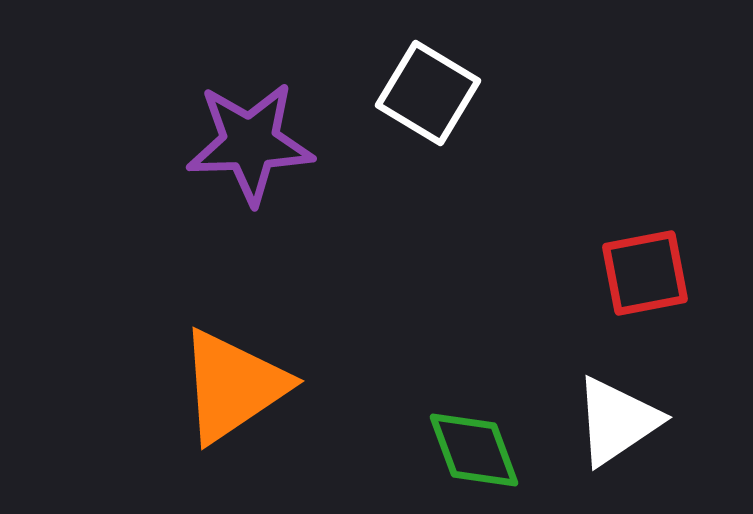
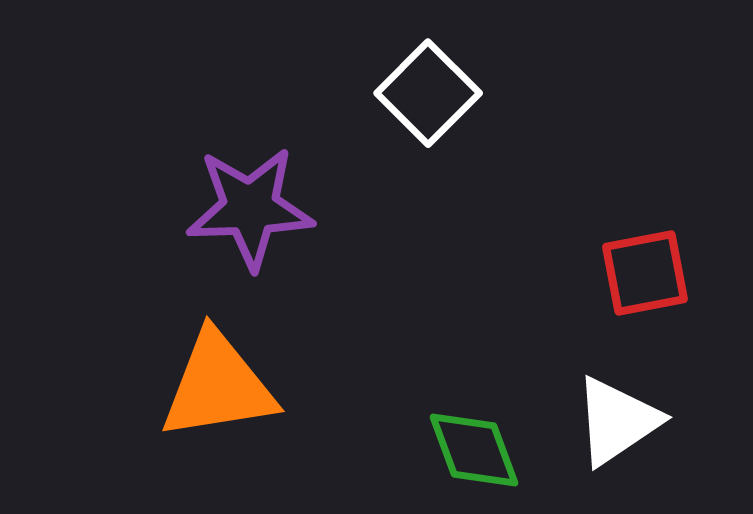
white square: rotated 14 degrees clockwise
purple star: moved 65 px down
orange triangle: moved 15 px left; rotated 25 degrees clockwise
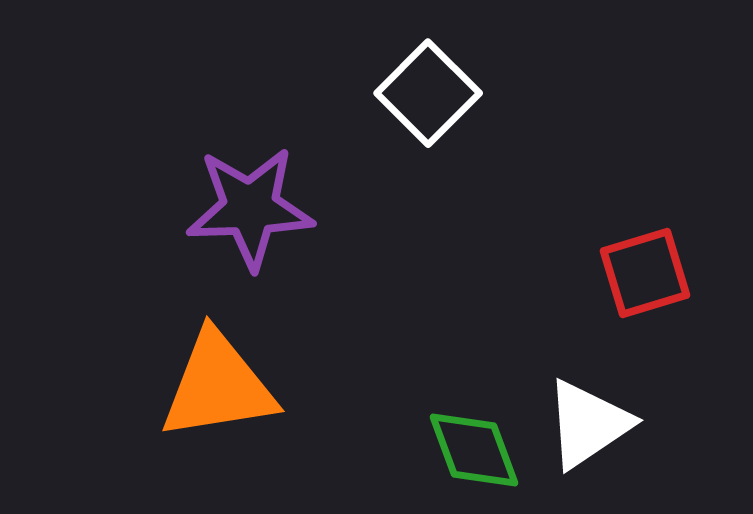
red square: rotated 6 degrees counterclockwise
white triangle: moved 29 px left, 3 px down
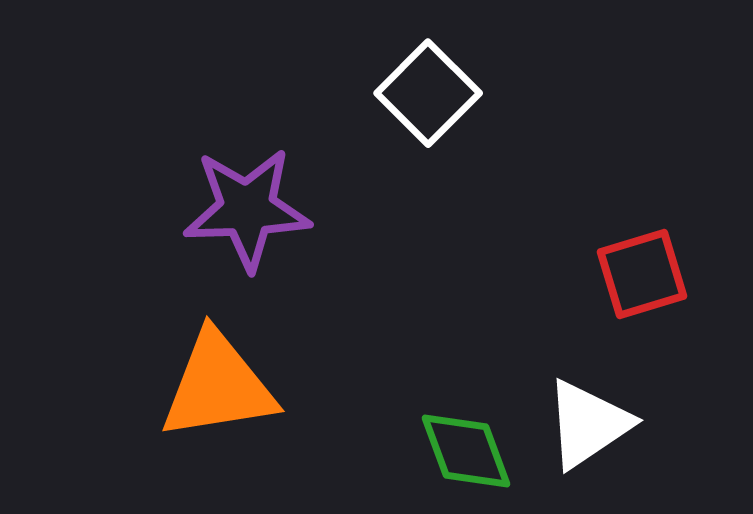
purple star: moved 3 px left, 1 px down
red square: moved 3 px left, 1 px down
green diamond: moved 8 px left, 1 px down
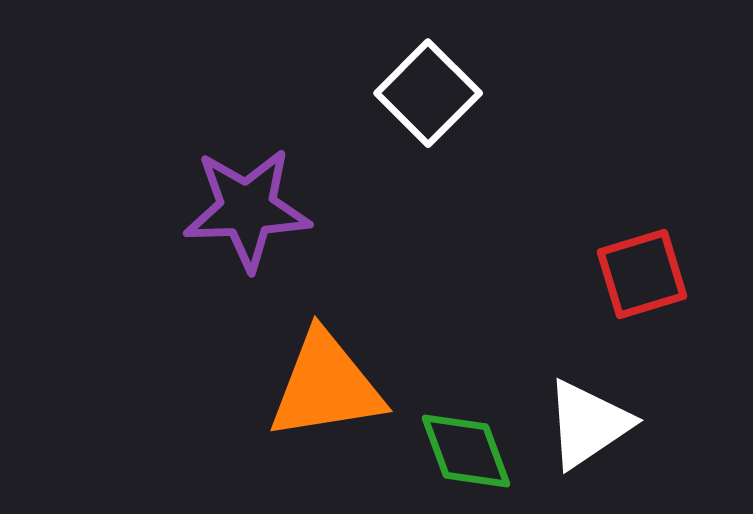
orange triangle: moved 108 px right
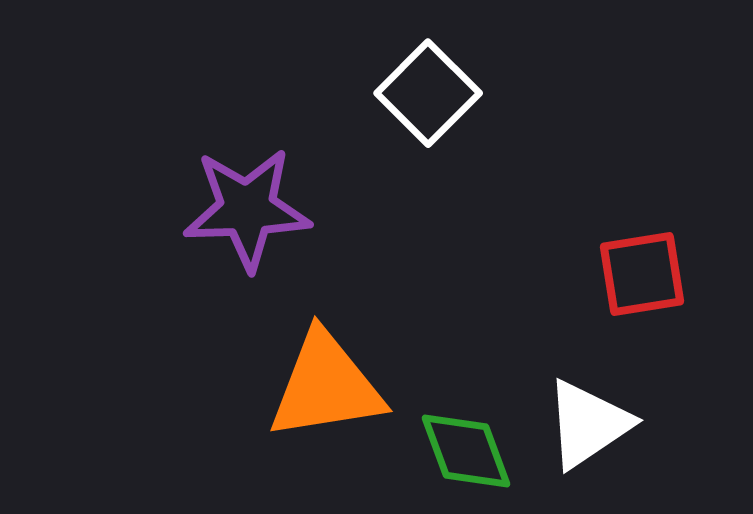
red square: rotated 8 degrees clockwise
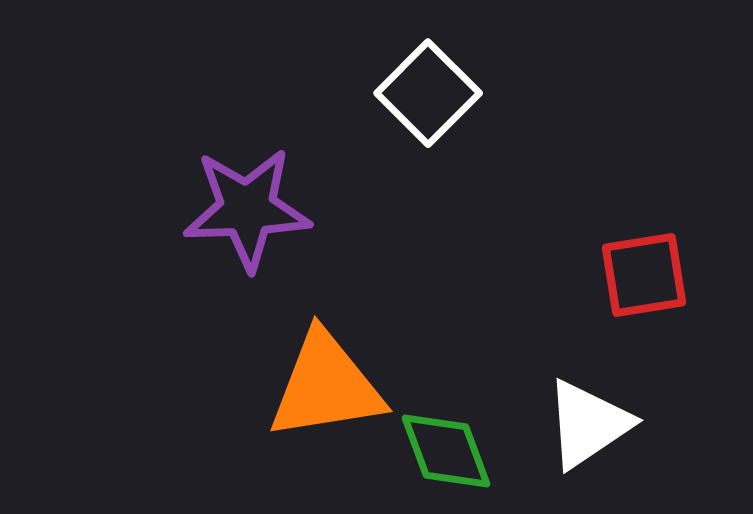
red square: moved 2 px right, 1 px down
green diamond: moved 20 px left
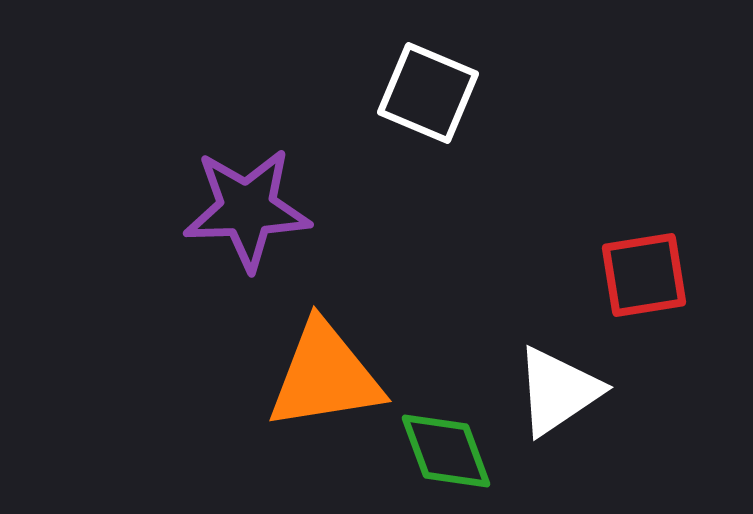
white square: rotated 22 degrees counterclockwise
orange triangle: moved 1 px left, 10 px up
white triangle: moved 30 px left, 33 px up
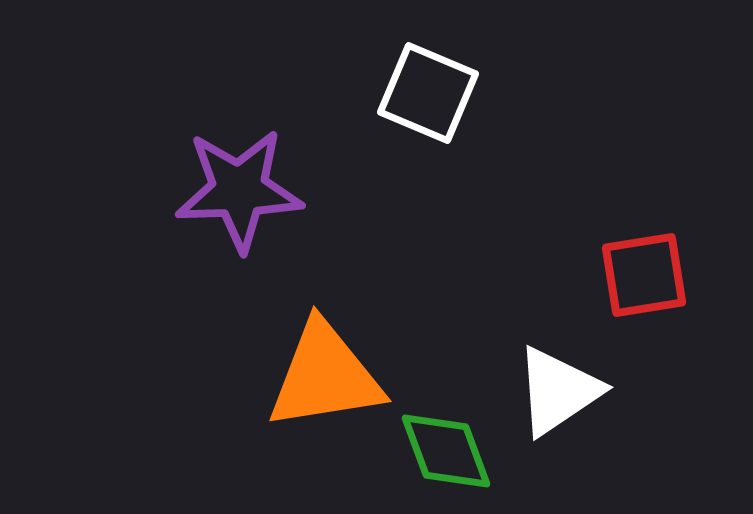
purple star: moved 8 px left, 19 px up
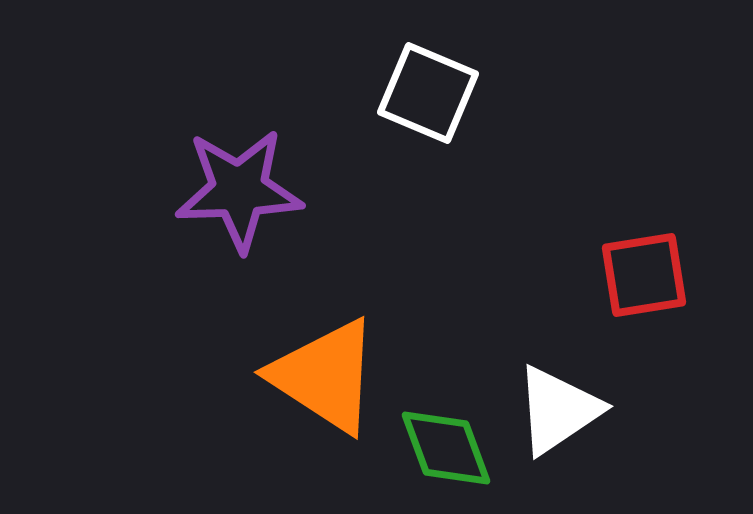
orange triangle: rotated 42 degrees clockwise
white triangle: moved 19 px down
green diamond: moved 3 px up
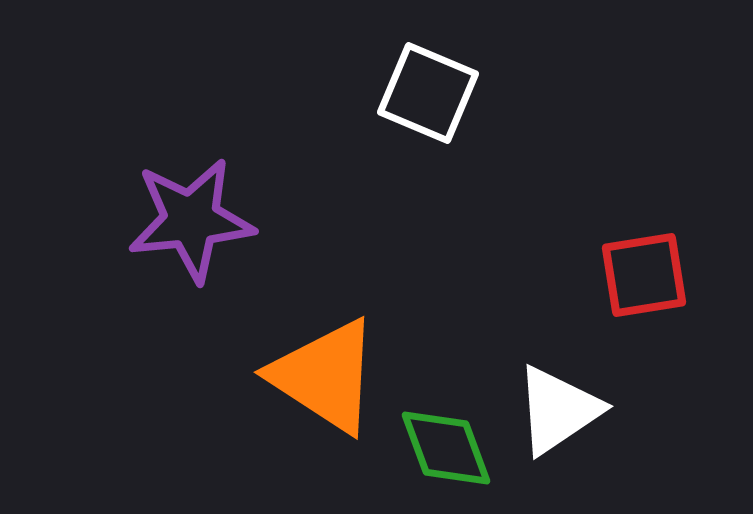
purple star: moved 48 px left, 30 px down; rotated 4 degrees counterclockwise
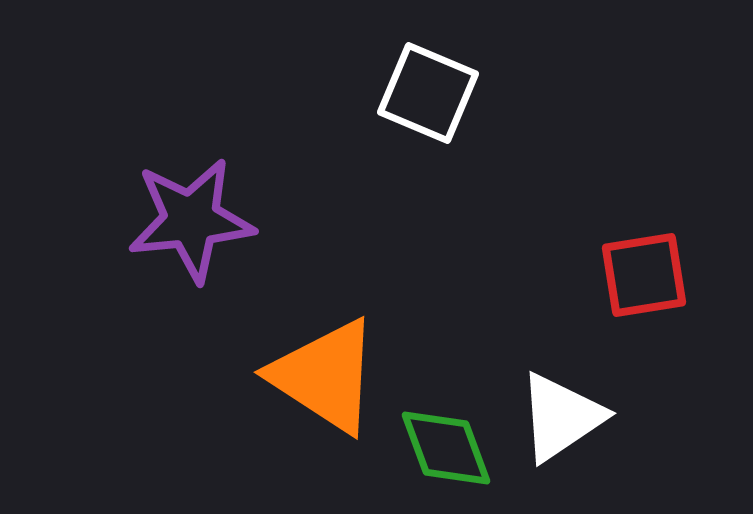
white triangle: moved 3 px right, 7 px down
